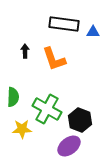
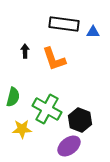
green semicircle: rotated 12 degrees clockwise
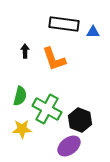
green semicircle: moved 7 px right, 1 px up
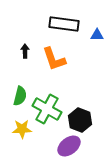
blue triangle: moved 4 px right, 3 px down
